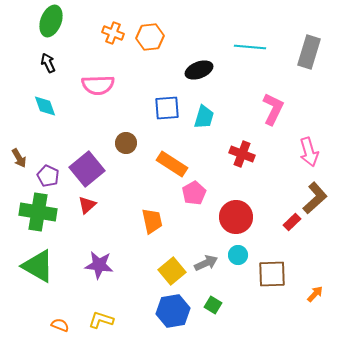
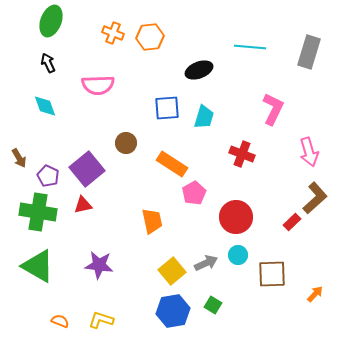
red triangle: moved 4 px left; rotated 30 degrees clockwise
orange semicircle: moved 4 px up
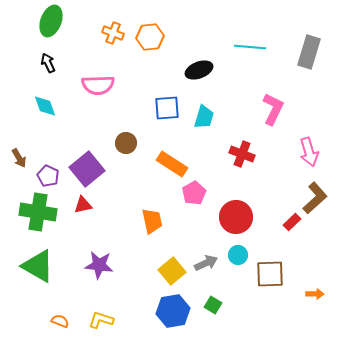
brown square: moved 2 px left
orange arrow: rotated 48 degrees clockwise
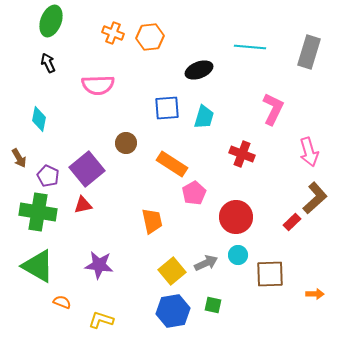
cyan diamond: moved 6 px left, 13 px down; rotated 30 degrees clockwise
green square: rotated 18 degrees counterclockwise
orange semicircle: moved 2 px right, 19 px up
